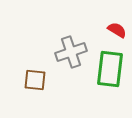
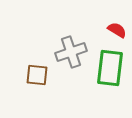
green rectangle: moved 1 px up
brown square: moved 2 px right, 5 px up
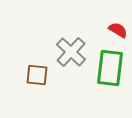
red semicircle: moved 1 px right
gray cross: rotated 28 degrees counterclockwise
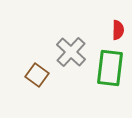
red semicircle: rotated 60 degrees clockwise
brown square: rotated 30 degrees clockwise
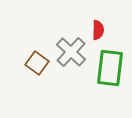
red semicircle: moved 20 px left
brown square: moved 12 px up
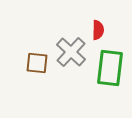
brown square: rotated 30 degrees counterclockwise
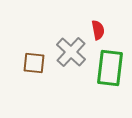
red semicircle: rotated 12 degrees counterclockwise
brown square: moved 3 px left
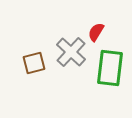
red semicircle: moved 2 px left, 2 px down; rotated 138 degrees counterclockwise
brown square: rotated 20 degrees counterclockwise
